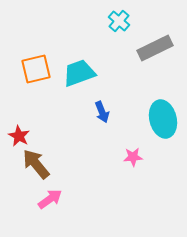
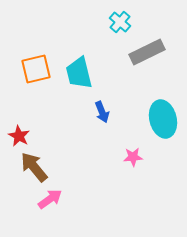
cyan cross: moved 1 px right, 1 px down
gray rectangle: moved 8 px left, 4 px down
cyan trapezoid: rotated 84 degrees counterclockwise
brown arrow: moved 2 px left, 3 px down
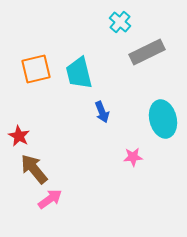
brown arrow: moved 2 px down
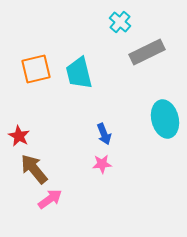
blue arrow: moved 2 px right, 22 px down
cyan ellipse: moved 2 px right
pink star: moved 31 px left, 7 px down
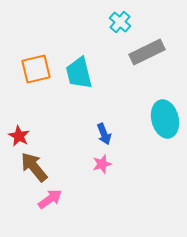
pink star: rotated 12 degrees counterclockwise
brown arrow: moved 2 px up
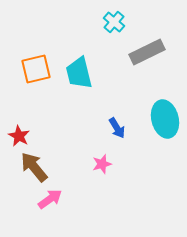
cyan cross: moved 6 px left
blue arrow: moved 13 px right, 6 px up; rotated 10 degrees counterclockwise
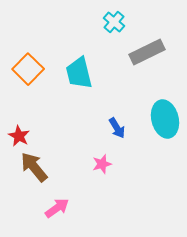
orange square: moved 8 px left; rotated 32 degrees counterclockwise
pink arrow: moved 7 px right, 9 px down
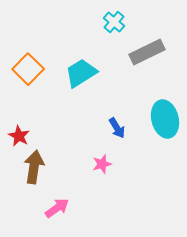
cyan trapezoid: moved 2 px right; rotated 72 degrees clockwise
brown arrow: rotated 48 degrees clockwise
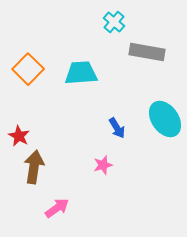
gray rectangle: rotated 36 degrees clockwise
cyan trapezoid: rotated 28 degrees clockwise
cyan ellipse: rotated 21 degrees counterclockwise
pink star: moved 1 px right, 1 px down
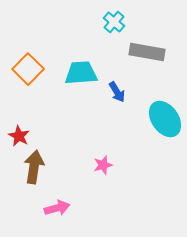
blue arrow: moved 36 px up
pink arrow: rotated 20 degrees clockwise
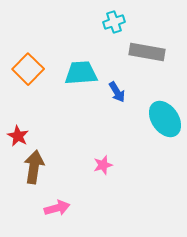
cyan cross: rotated 30 degrees clockwise
red star: moved 1 px left
